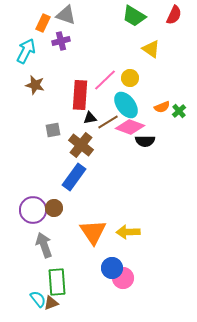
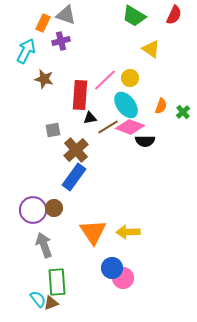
brown star: moved 9 px right, 6 px up
orange semicircle: moved 1 px left, 1 px up; rotated 49 degrees counterclockwise
green cross: moved 4 px right, 1 px down
brown line: moved 5 px down
brown cross: moved 5 px left, 5 px down; rotated 10 degrees clockwise
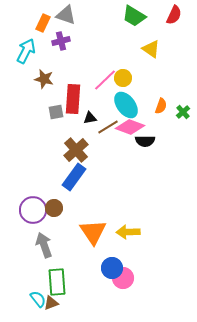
yellow circle: moved 7 px left
red rectangle: moved 7 px left, 4 px down
gray square: moved 3 px right, 18 px up
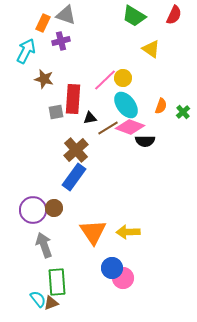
brown line: moved 1 px down
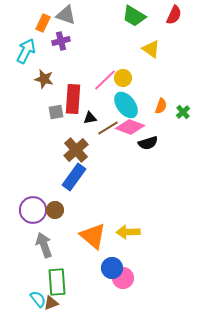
black semicircle: moved 3 px right, 2 px down; rotated 18 degrees counterclockwise
brown circle: moved 1 px right, 2 px down
orange triangle: moved 4 px down; rotated 16 degrees counterclockwise
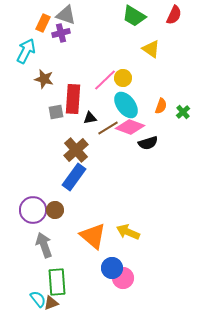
purple cross: moved 8 px up
yellow arrow: rotated 25 degrees clockwise
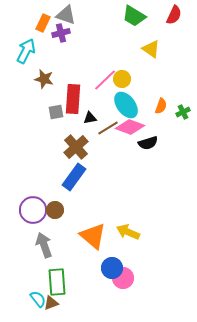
yellow circle: moved 1 px left, 1 px down
green cross: rotated 16 degrees clockwise
brown cross: moved 3 px up
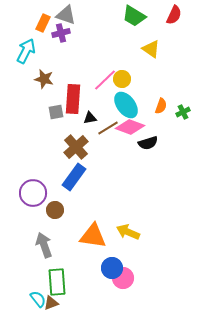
purple circle: moved 17 px up
orange triangle: rotated 32 degrees counterclockwise
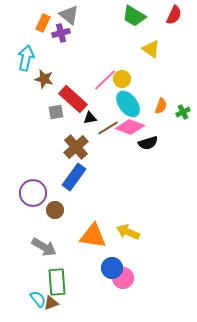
gray triangle: moved 3 px right; rotated 20 degrees clockwise
cyan arrow: moved 7 px down; rotated 15 degrees counterclockwise
red rectangle: rotated 52 degrees counterclockwise
cyan ellipse: moved 2 px right, 1 px up
gray arrow: moved 2 px down; rotated 140 degrees clockwise
